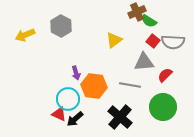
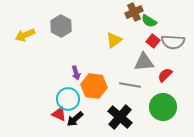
brown cross: moved 3 px left
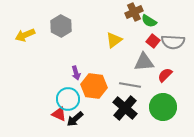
black cross: moved 5 px right, 9 px up
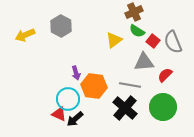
green semicircle: moved 12 px left, 10 px down
gray semicircle: rotated 65 degrees clockwise
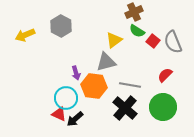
gray triangle: moved 38 px left; rotated 10 degrees counterclockwise
cyan circle: moved 2 px left, 1 px up
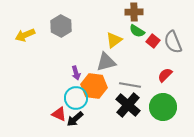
brown cross: rotated 24 degrees clockwise
cyan circle: moved 10 px right
black cross: moved 3 px right, 3 px up
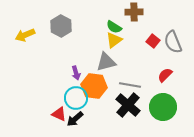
green semicircle: moved 23 px left, 4 px up
